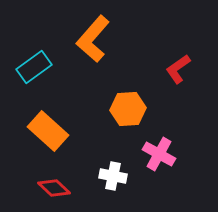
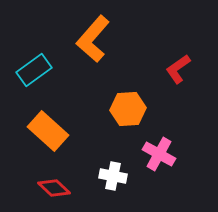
cyan rectangle: moved 3 px down
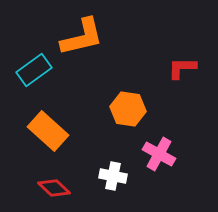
orange L-shape: moved 11 px left, 2 px up; rotated 144 degrees counterclockwise
red L-shape: moved 4 px right, 1 px up; rotated 36 degrees clockwise
orange hexagon: rotated 12 degrees clockwise
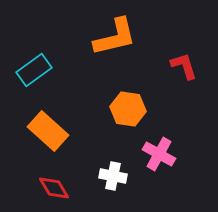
orange L-shape: moved 33 px right
red L-shape: moved 2 px right, 2 px up; rotated 72 degrees clockwise
red diamond: rotated 16 degrees clockwise
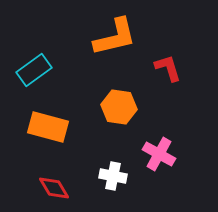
red L-shape: moved 16 px left, 2 px down
orange hexagon: moved 9 px left, 2 px up
orange rectangle: moved 4 px up; rotated 27 degrees counterclockwise
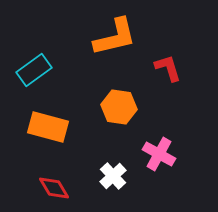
white cross: rotated 36 degrees clockwise
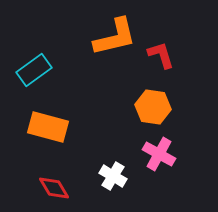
red L-shape: moved 7 px left, 13 px up
orange hexagon: moved 34 px right
white cross: rotated 16 degrees counterclockwise
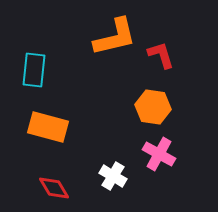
cyan rectangle: rotated 48 degrees counterclockwise
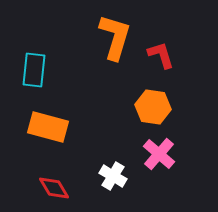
orange L-shape: rotated 60 degrees counterclockwise
pink cross: rotated 12 degrees clockwise
